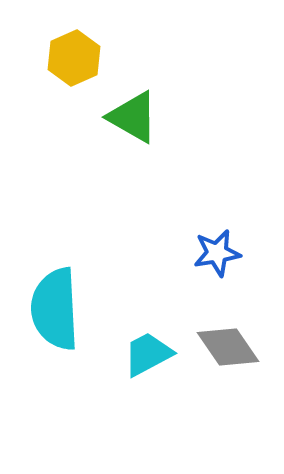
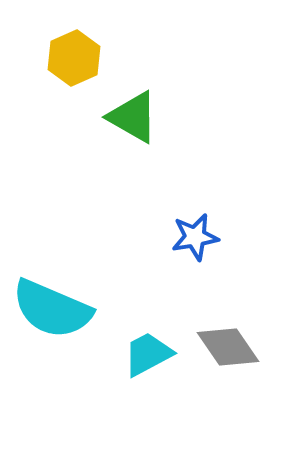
blue star: moved 22 px left, 16 px up
cyan semicircle: moved 3 px left; rotated 64 degrees counterclockwise
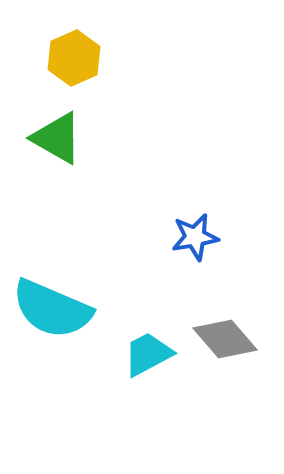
green triangle: moved 76 px left, 21 px down
gray diamond: moved 3 px left, 8 px up; rotated 6 degrees counterclockwise
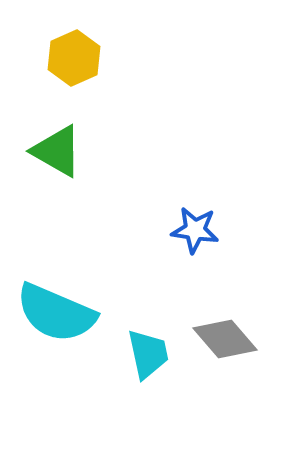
green triangle: moved 13 px down
blue star: moved 7 px up; rotated 18 degrees clockwise
cyan semicircle: moved 4 px right, 4 px down
cyan trapezoid: rotated 106 degrees clockwise
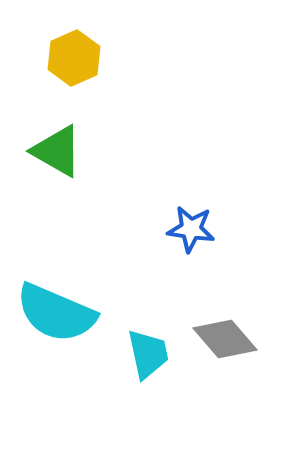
blue star: moved 4 px left, 1 px up
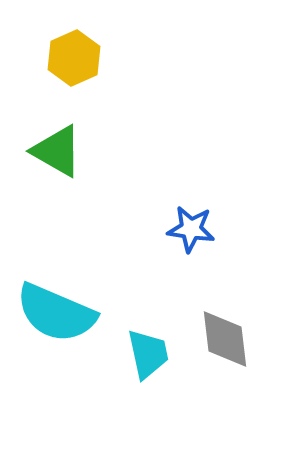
gray diamond: rotated 34 degrees clockwise
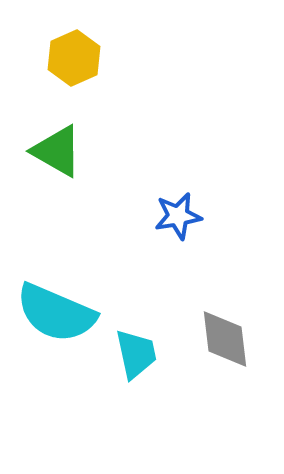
blue star: moved 13 px left, 13 px up; rotated 18 degrees counterclockwise
cyan trapezoid: moved 12 px left
